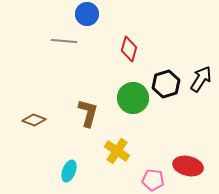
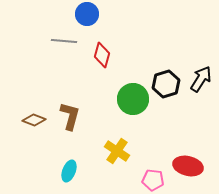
red diamond: moved 27 px left, 6 px down
green circle: moved 1 px down
brown L-shape: moved 18 px left, 3 px down
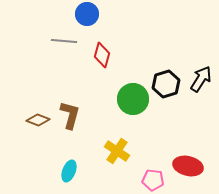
brown L-shape: moved 1 px up
brown diamond: moved 4 px right
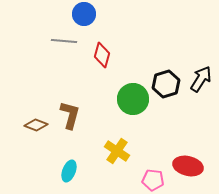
blue circle: moved 3 px left
brown diamond: moved 2 px left, 5 px down
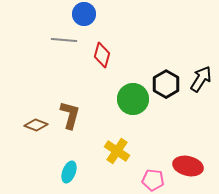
gray line: moved 1 px up
black hexagon: rotated 12 degrees counterclockwise
cyan ellipse: moved 1 px down
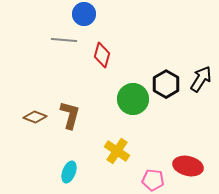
brown diamond: moved 1 px left, 8 px up
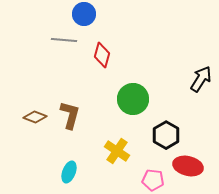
black hexagon: moved 51 px down
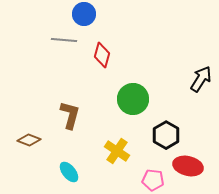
brown diamond: moved 6 px left, 23 px down
cyan ellipse: rotated 60 degrees counterclockwise
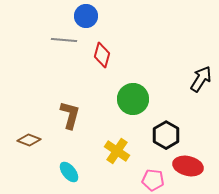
blue circle: moved 2 px right, 2 px down
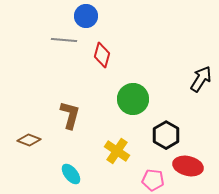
cyan ellipse: moved 2 px right, 2 px down
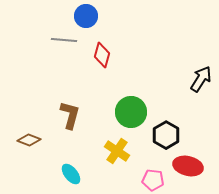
green circle: moved 2 px left, 13 px down
